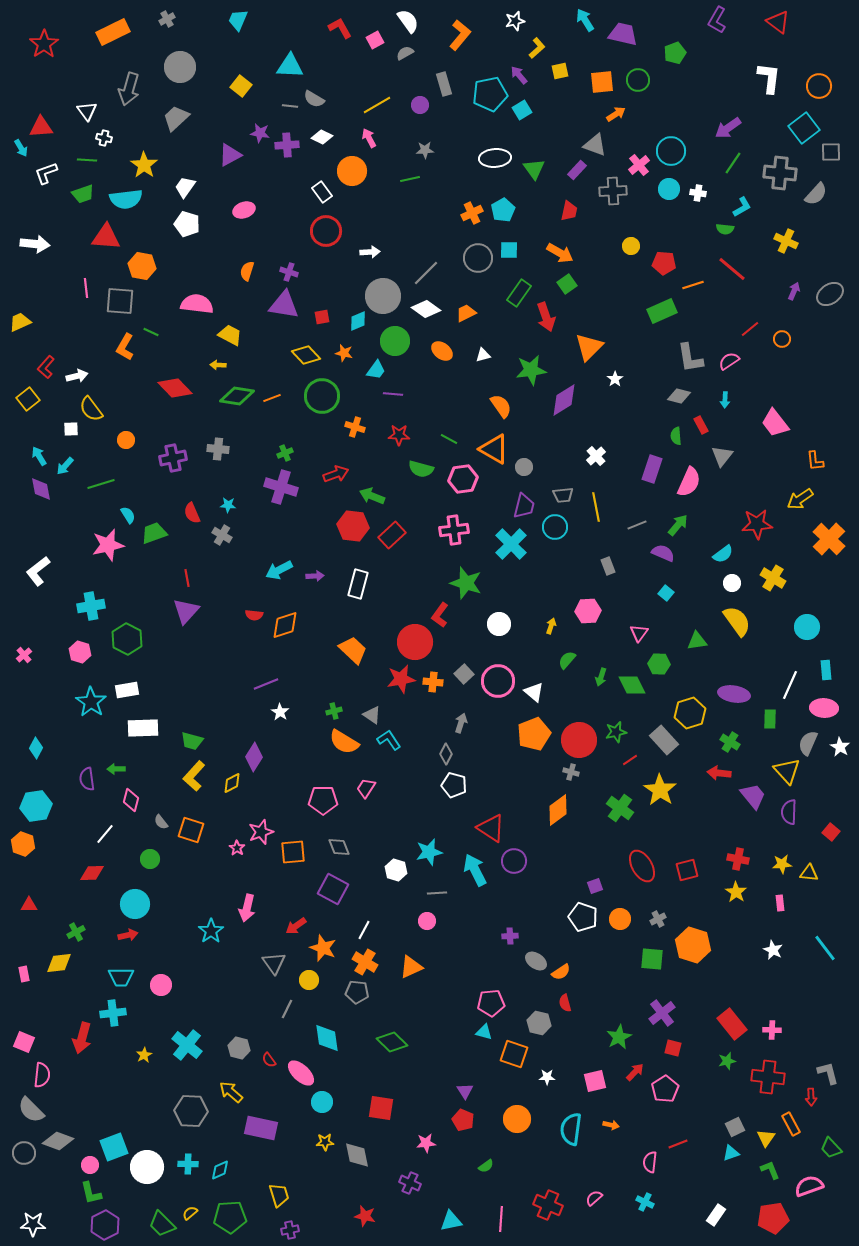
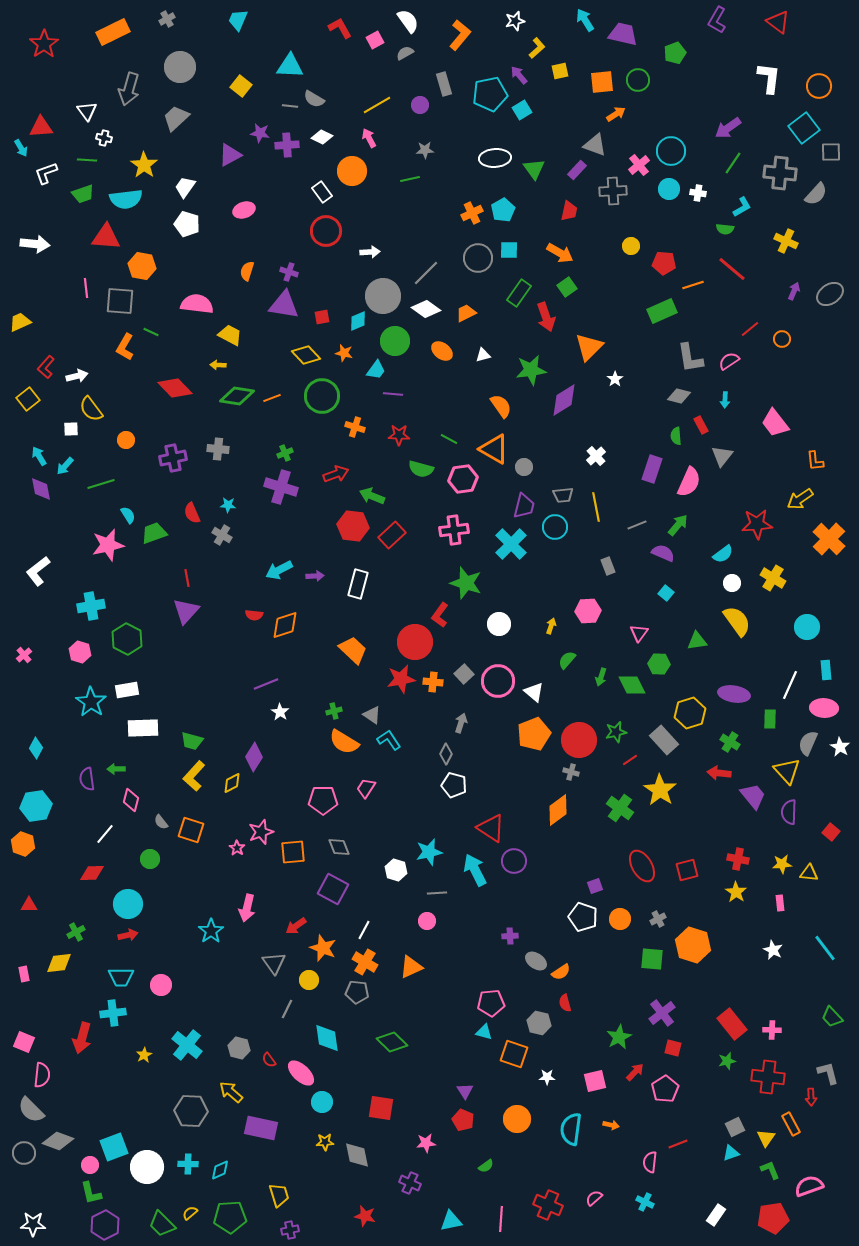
green square at (567, 284): moved 3 px down
cyan circle at (135, 904): moved 7 px left
green trapezoid at (831, 1148): moved 1 px right, 131 px up
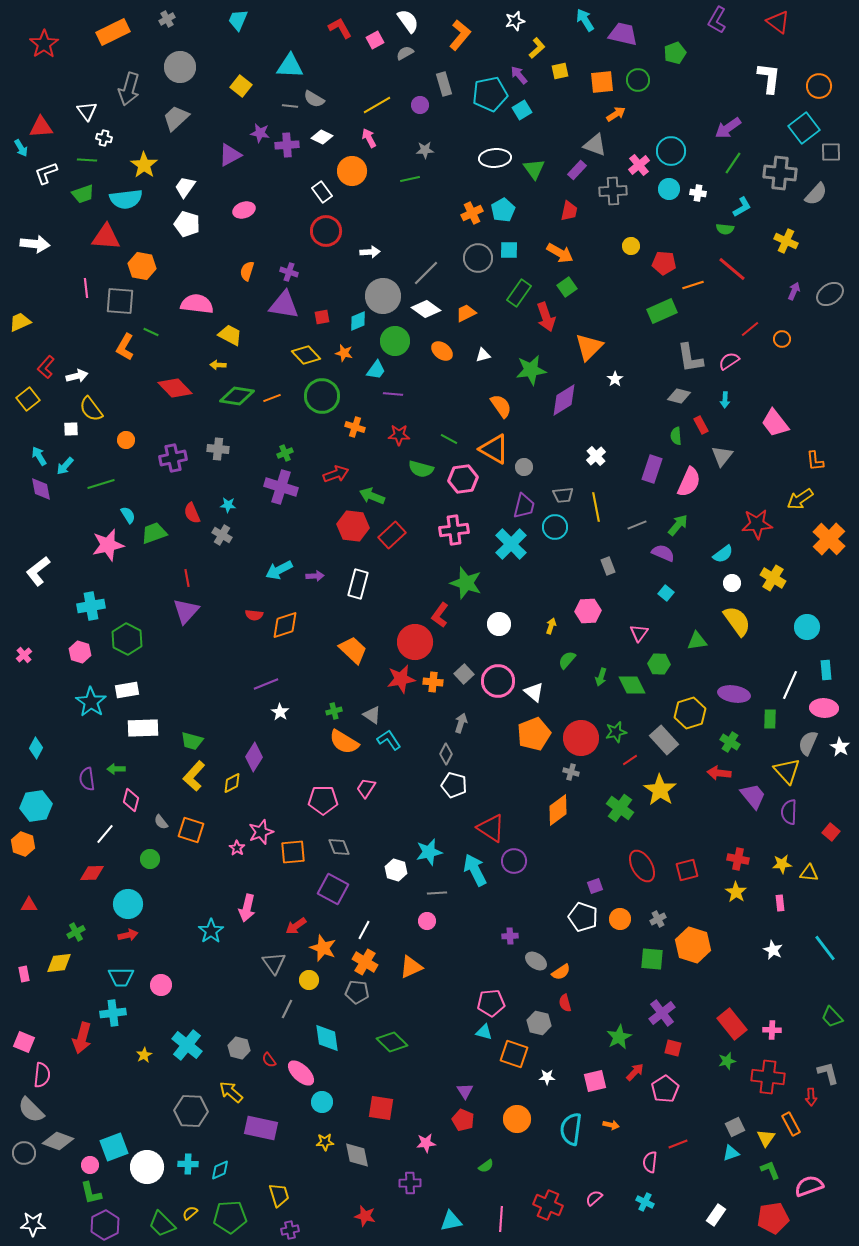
red circle at (579, 740): moved 2 px right, 2 px up
purple cross at (410, 1183): rotated 25 degrees counterclockwise
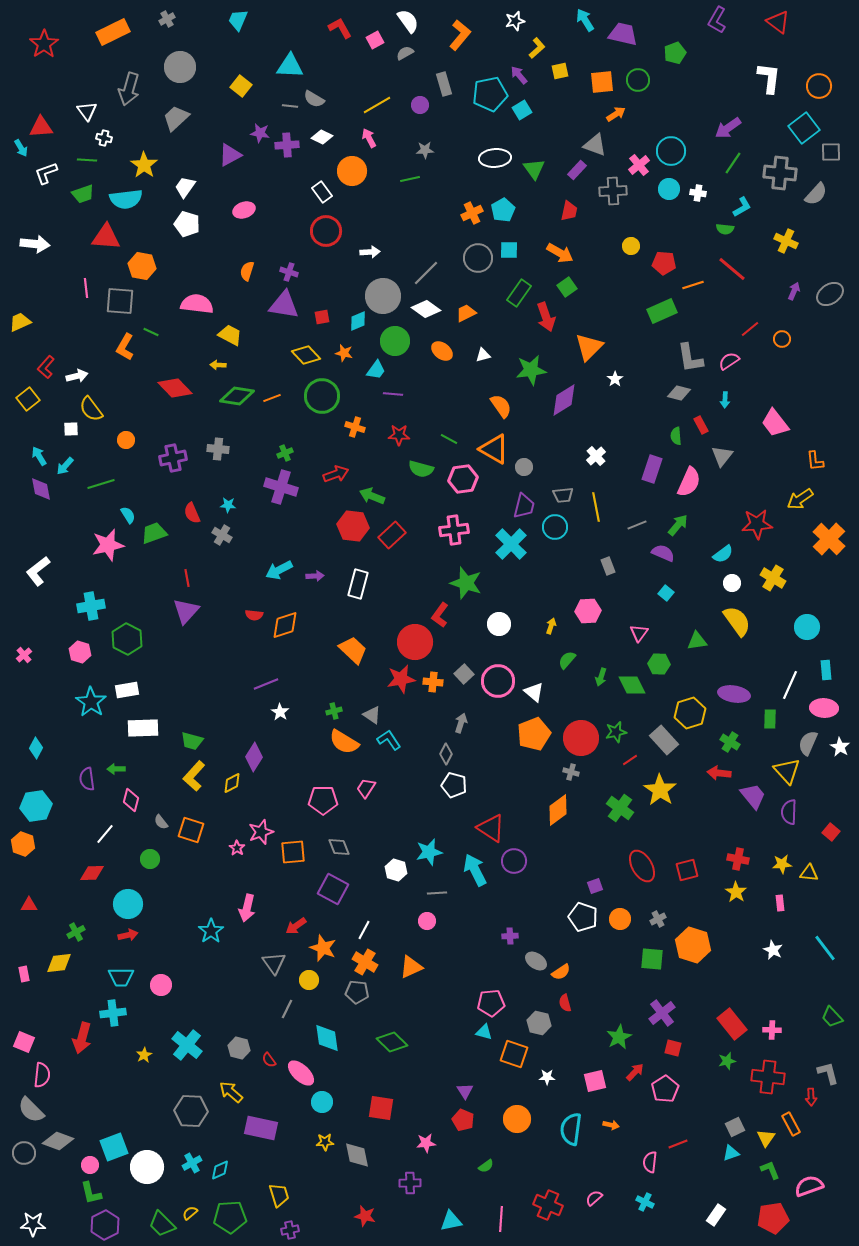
gray diamond at (679, 396): moved 3 px up
cyan cross at (188, 1164): moved 4 px right, 1 px up; rotated 30 degrees counterclockwise
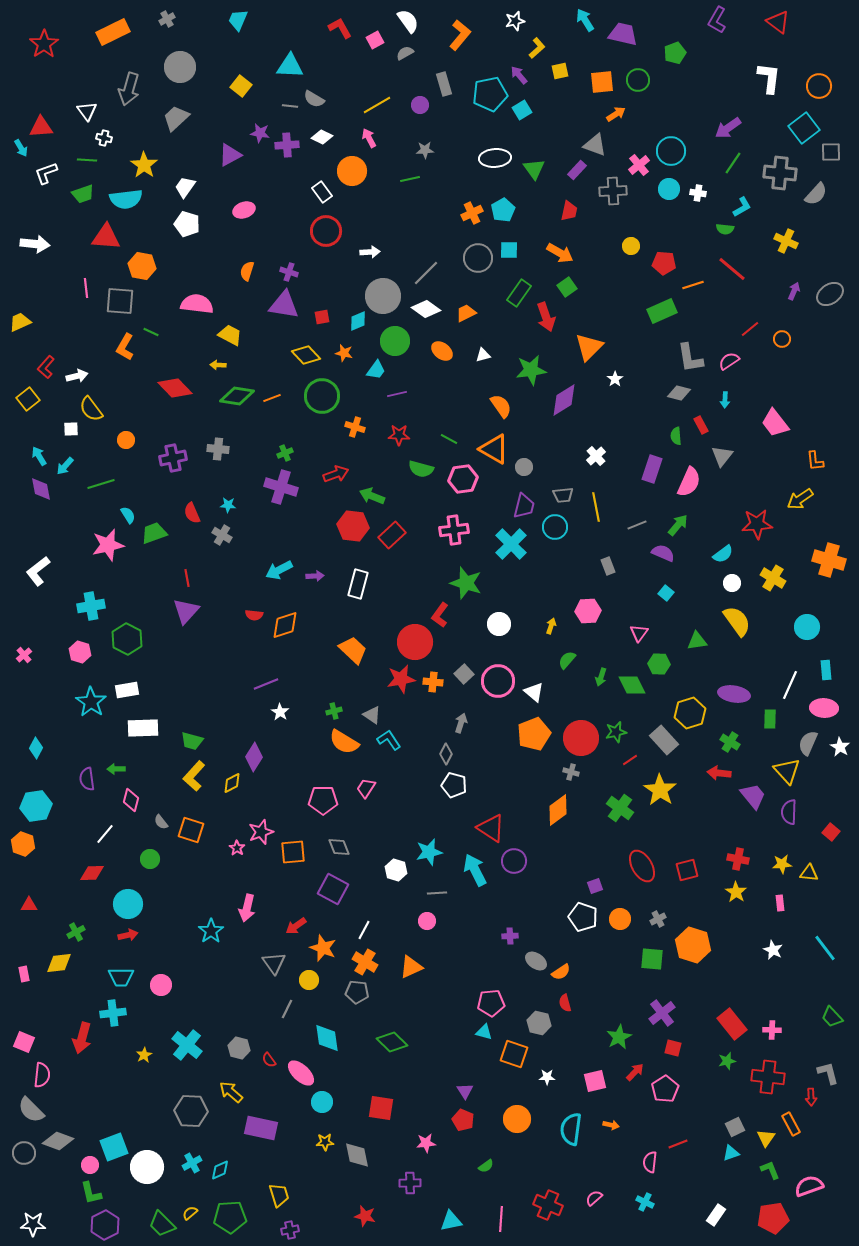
purple line at (393, 394): moved 4 px right; rotated 18 degrees counterclockwise
orange cross at (829, 539): moved 21 px down; rotated 28 degrees counterclockwise
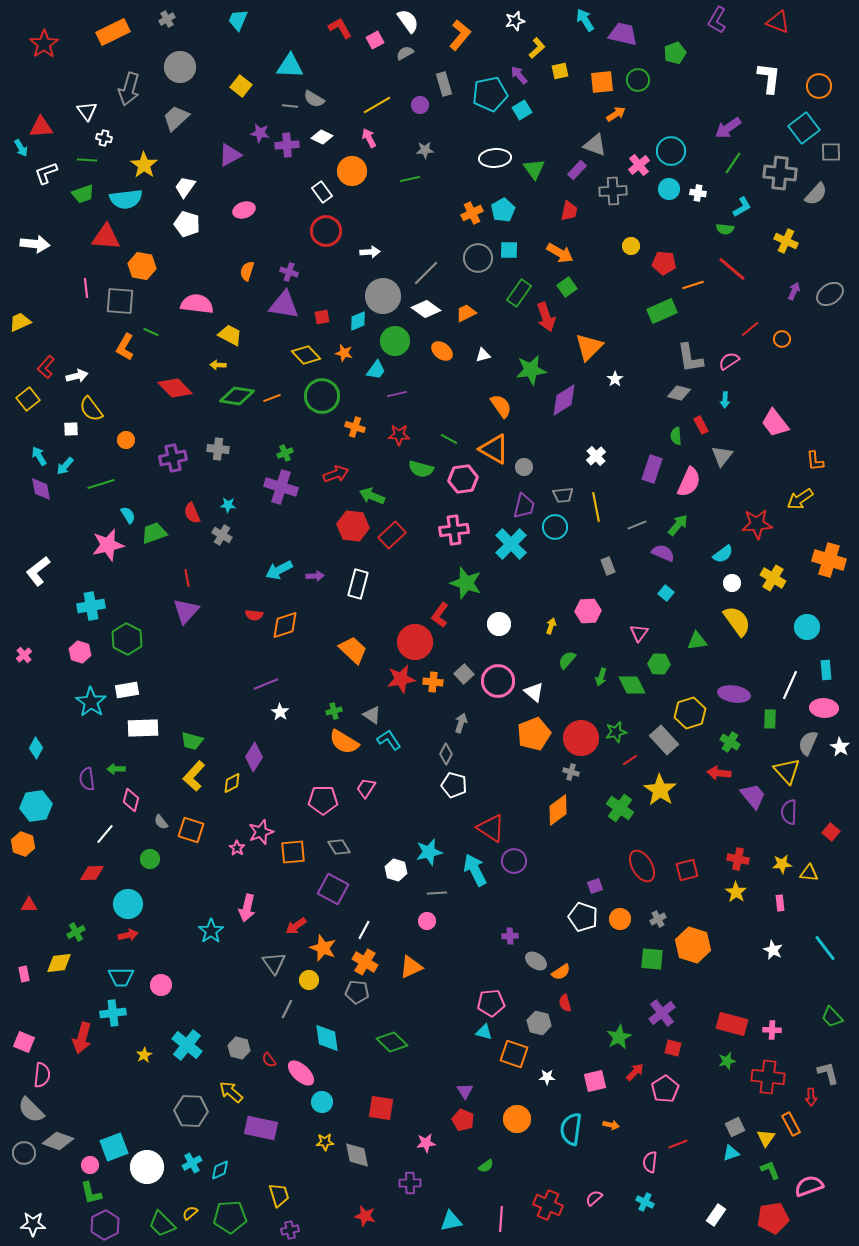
red triangle at (778, 22): rotated 15 degrees counterclockwise
gray diamond at (339, 847): rotated 10 degrees counterclockwise
red rectangle at (732, 1024): rotated 36 degrees counterclockwise
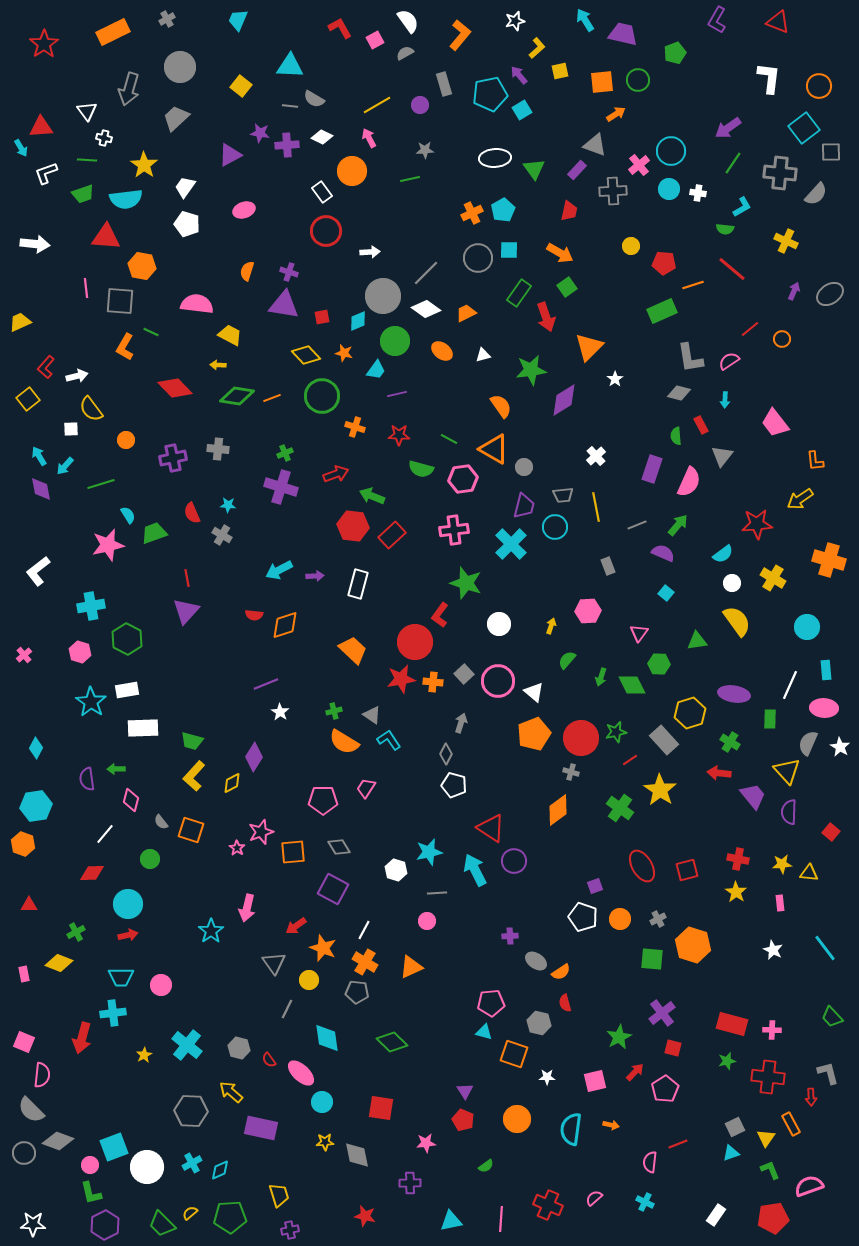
yellow diamond at (59, 963): rotated 28 degrees clockwise
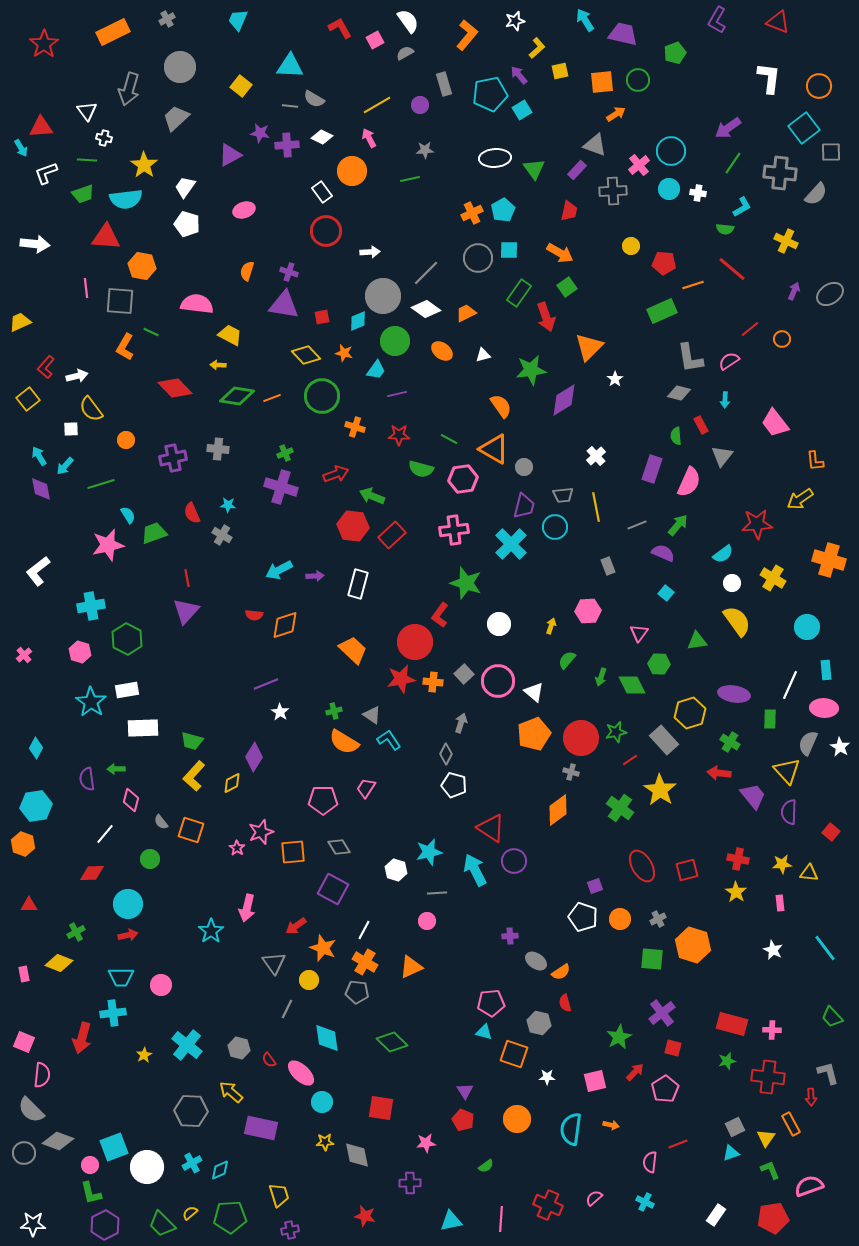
orange L-shape at (460, 35): moved 7 px right
